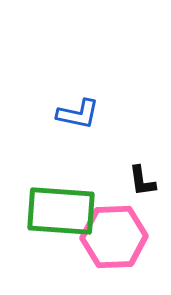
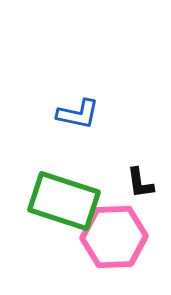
black L-shape: moved 2 px left, 2 px down
green rectangle: moved 3 px right, 10 px up; rotated 14 degrees clockwise
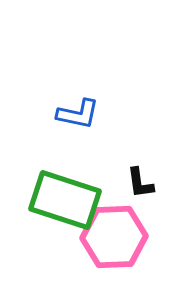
green rectangle: moved 1 px right, 1 px up
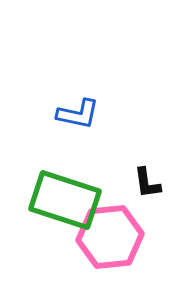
black L-shape: moved 7 px right
pink hexagon: moved 4 px left; rotated 4 degrees counterclockwise
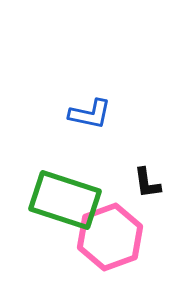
blue L-shape: moved 12 px right
pink hexagon: rotated 14 degrees counterclockwise
